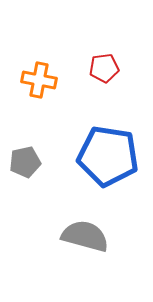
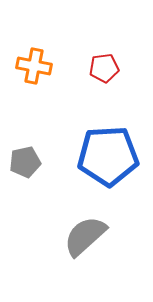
orange cross: moved 5 px left, 14 px up
blue pentagon: rotated 12 degrees counterclockwise
gray semicircle: rotated 57 degrees counterclockwise
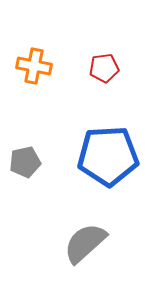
gray semicircle: moved 7 px down
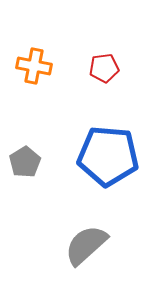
blue pentagon: rotated 8 degrees clockwise
gray pentagon: rotated 20 degrees counterclockwise
gray semicircle: moved 1 px right, 2 px down
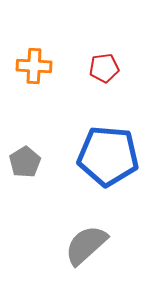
orange cross: rotated 8 degrees counterclockwise
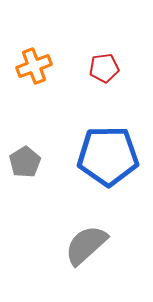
orange cross: rotated 24 degrees counterclockwise
blue pentagon: rotated 6 degrees counterclockwise
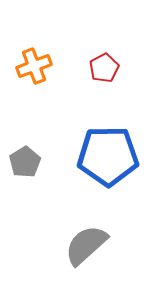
red pentagon: rotated 20 degrees counterclockwise
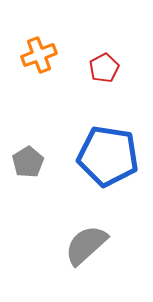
orange cross: moved 5 px right, 11 px up
blue pentagon: rotated 10 degrees clockwise
gray pentagon: moved 3 px right
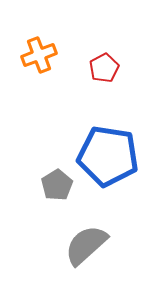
gray pentagon: moved 29 px right, 23 px down
